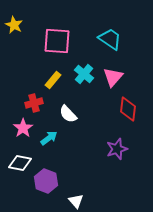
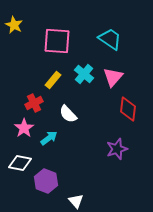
red cross: rotated 12 degrees counterclockwise
pink star: moved 1 px right
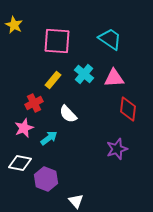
pink triangle: moved 1 px right, 1 px down; rotated 45 degrees clockwise
pink star: rotated 12 degrees clockwise
purple hexagon: moved 2 px up
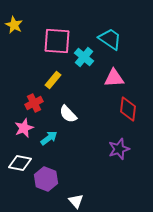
cyan cross: moved 17 px up
purple star: moved 2 px right
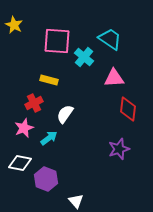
yellow rectangle: moved 4 px left; rotated 66 degrees clockwise
white semicircle: moved 3 px left; rotated 78 degrees clockwise
